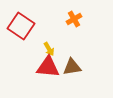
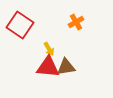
orange cross: moved 2 px right, 3 px down
red square: moved 1 px left, 1 px up
brown triangle: moved 6 px left
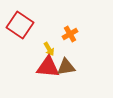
orange cross: moved 6 px left, 12 px down
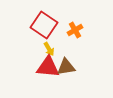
red square: moved 24 px right
orange cross: moved 5 px right, 4 px up
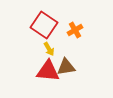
red triangle: moved 4 px down
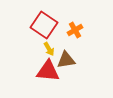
brown triangle: moved 7 px up
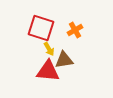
red square: moved 3 px left, 3 px down; rotated 16 degrees counterclockwise
brown triangle: moved 2 px left
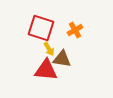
brown triangle: moved 2 px left, 1 px up; rotated 18 degrees clockwise
red triangle: moved 2 px left, 1 px up
